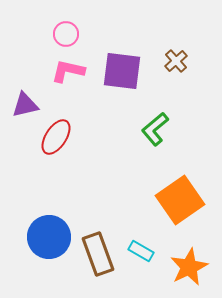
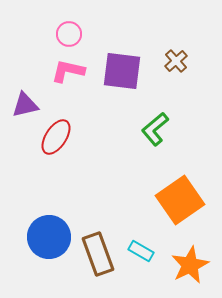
pink circle: moved 3 px right
orange star: moved 1 px right, 2 px up
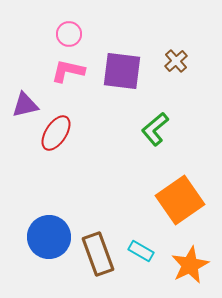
red ellipse: moved 4 px up
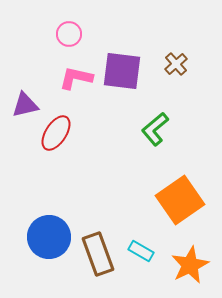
brown cross: moved 3 px down
pink L-shape: moved 8 px right, 7 px down
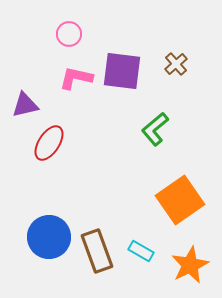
red ellipse: moved 7 px left, 10 px down
brown rectangle: moved 1 px left, 3 px up
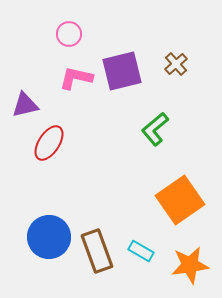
purple square: rotated 21 degrees counterclockwise
orange star: rotated 18 degrees clockwise
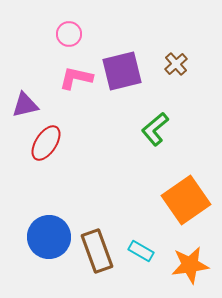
red ellipse: moved 3 px left
orange square: moved 6 px right
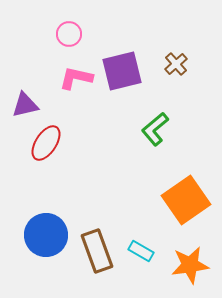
blue circle: moved 3 px left, 2 px up
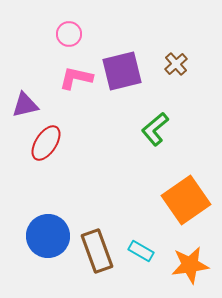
blue circle: moved 2 px right, 1 px down
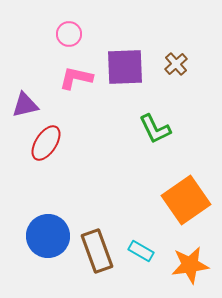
purple square: moved 3 px right, 4 px up; rotated 12 degrees clockwise
green L-shape: rotated 76 degrees counterclockwise
